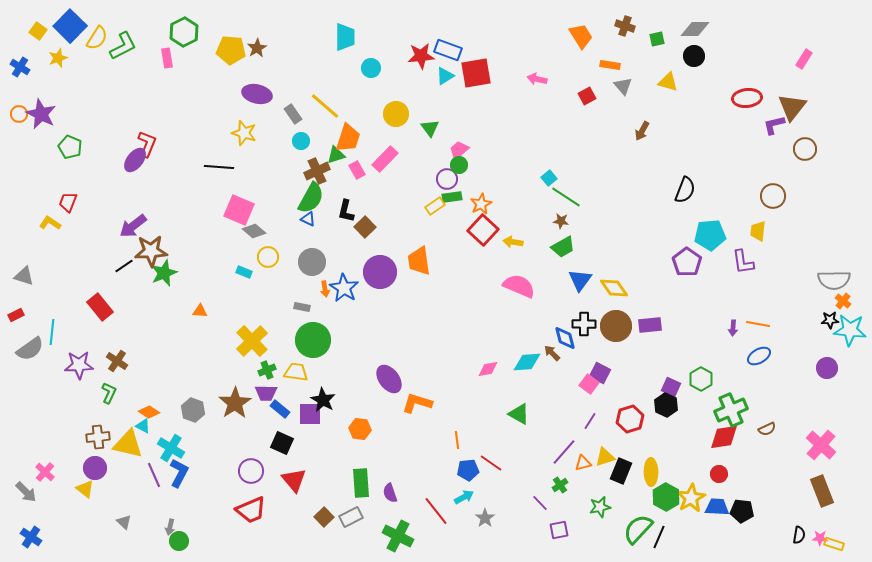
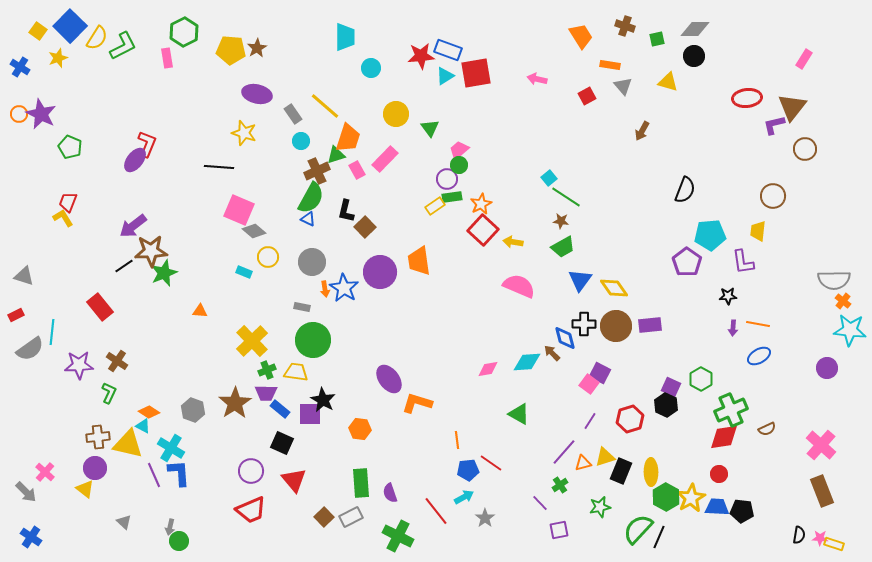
yellow L-shape at (50, 223): moved 13 px right, 5 px up; rotated 25 degrees clockwise
black star at (830, 320): moved 102 px left, 24 px up
blue L-shape at (179, 473): rotated 32 degrees counterclockwise
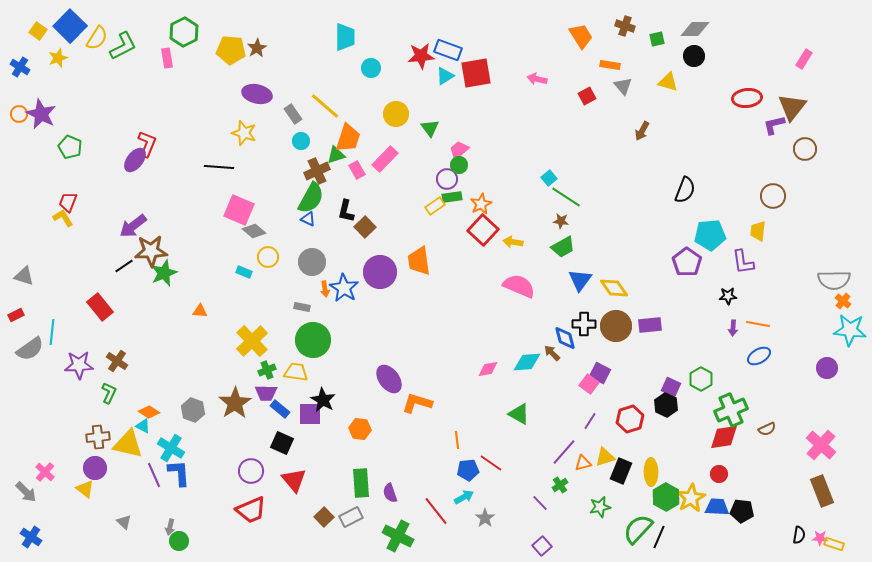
purple square at (559, 530): moved 17 px left, 16 px down; rotated 30 degrees counterclockwise
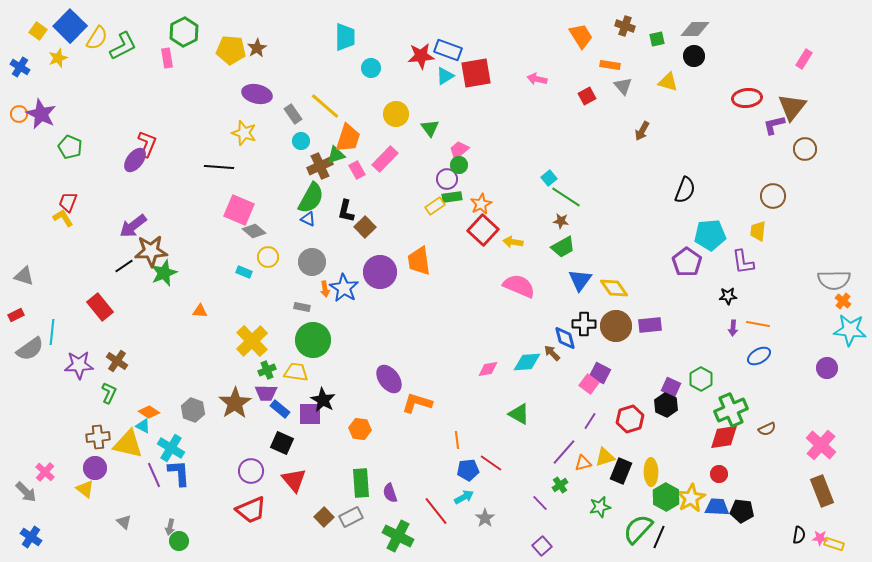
brown cross at (317, 171): moved 3 px right, 5 px up
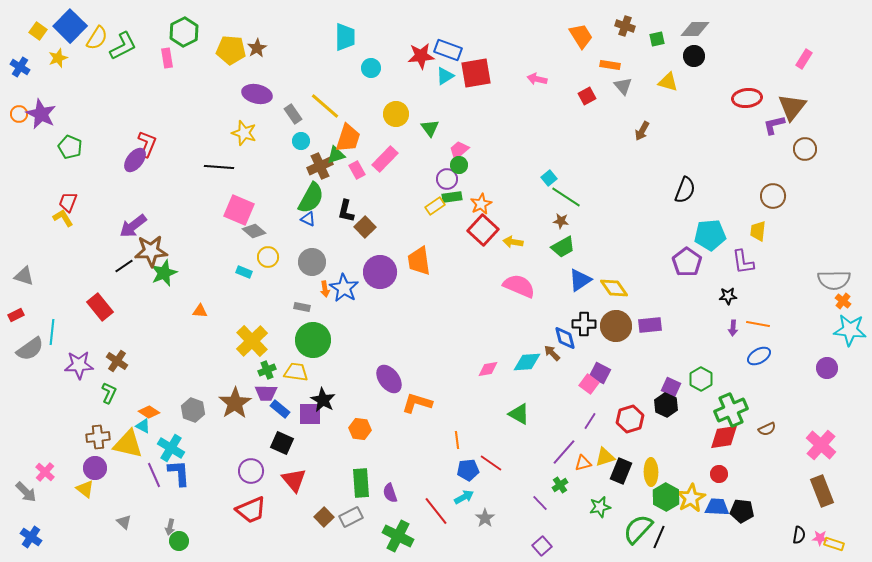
blue triangle at (580, 280): rotated 20 degrees clockwise
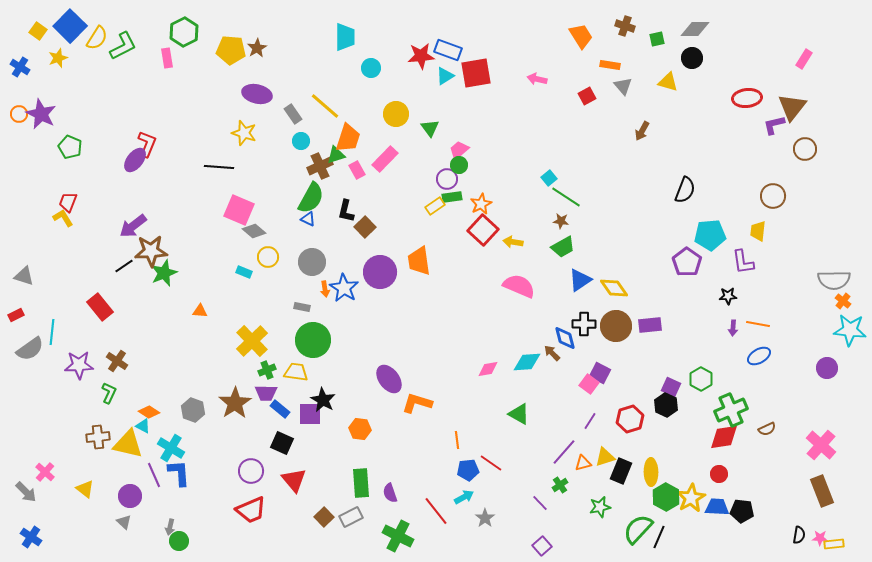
black circle at (694, 56): moved 2 px left, 2 px down
purple circle at (95, 468): moved 35 px right, 28 px down
yellow rectangle at (834, 544): rotated 24 degrees counterclockwise
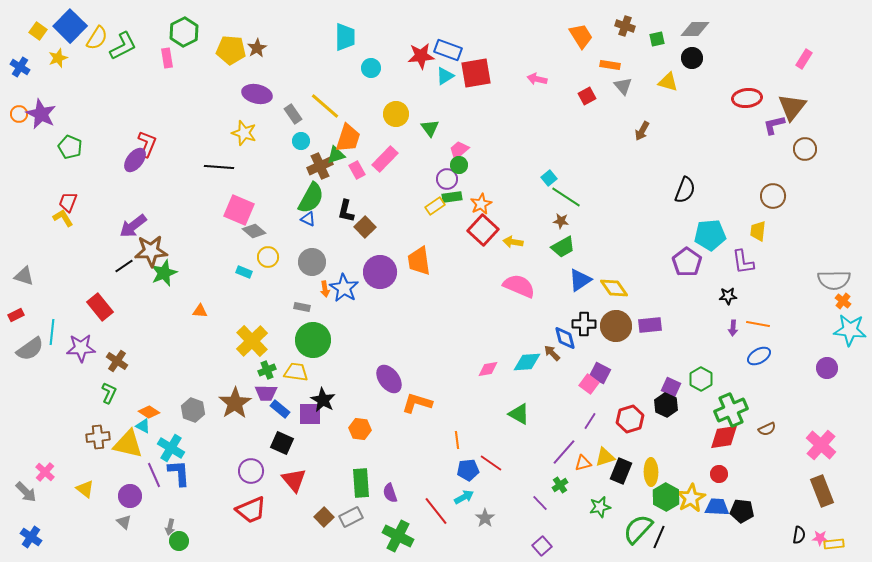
purple star at (79, 365): moved 2 px right, 17 px up
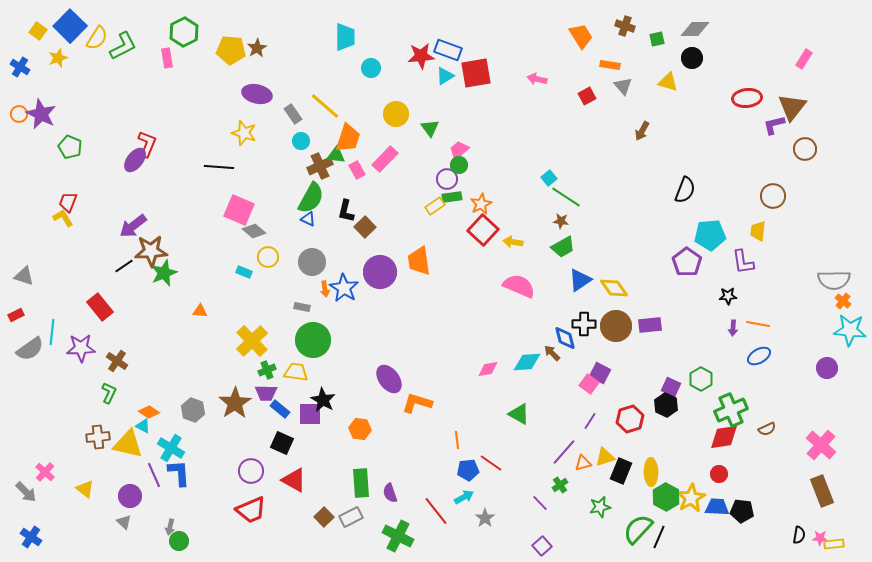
green triangle at (336, 155): rotated 24 degrees clockwise
red triangle at (294, 480): rotated 20 degrees counterclockwise
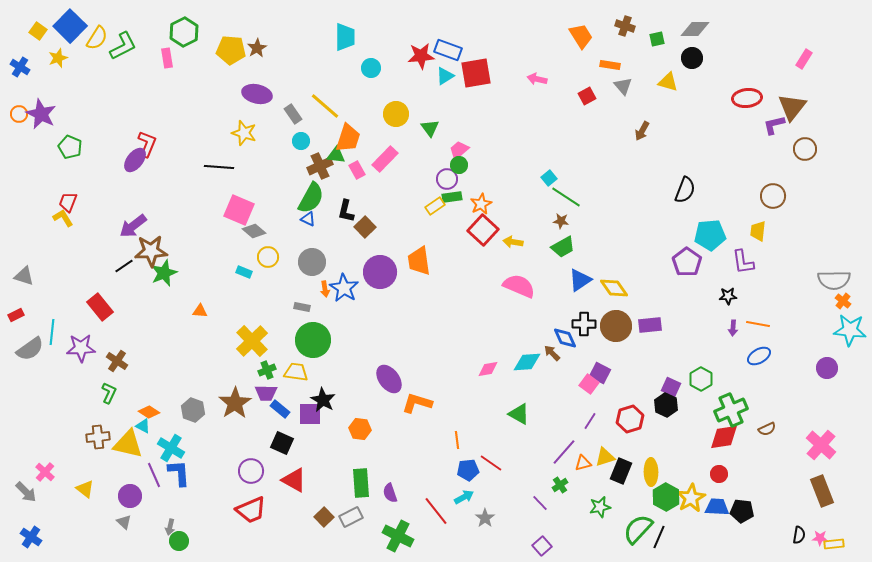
blue diamond at (565, 338): rotated 10 degrees counterclockwise
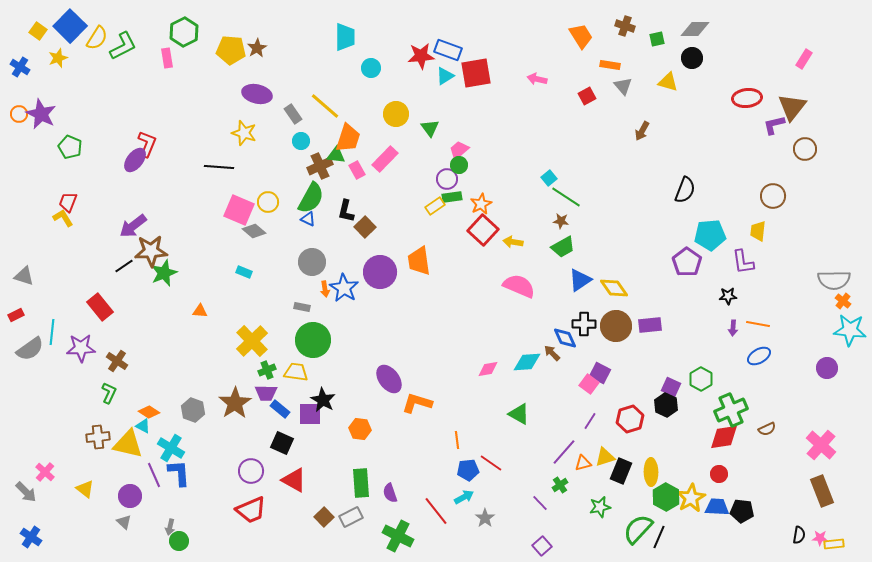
yellow circle at (268, 257): moved 55 px up
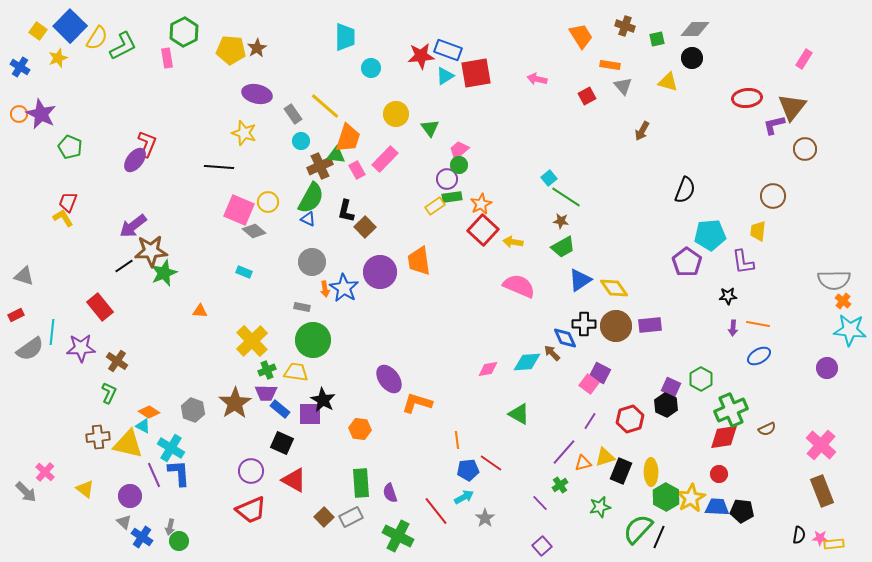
blue cross at (31, 537): moved 111 px right
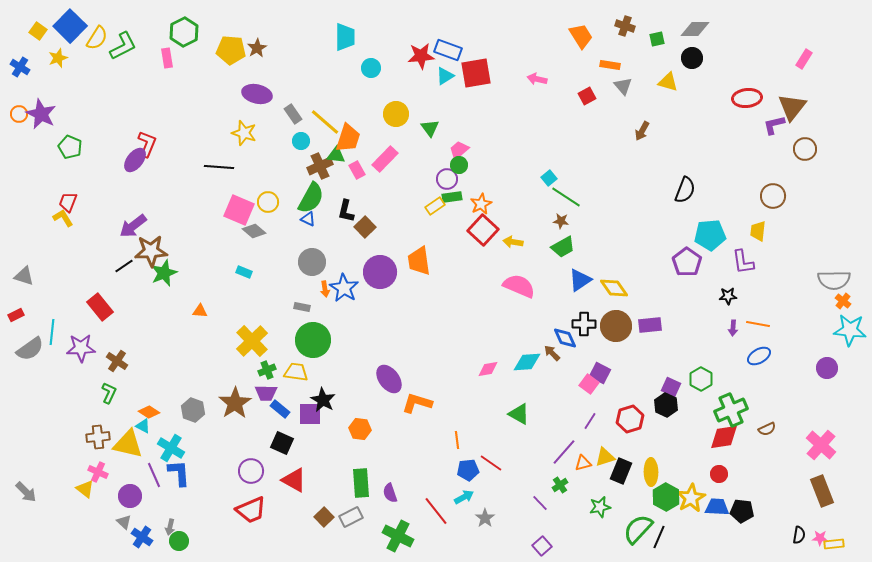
yellow line at (325, 106): moved 16 px down
pink cross at (45, 472): moved 53 px right; rotated 18 degrees counterclockwise
